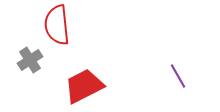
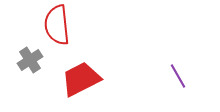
red trapezoid: moved 3 px left, 7 px up
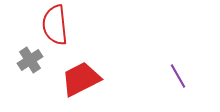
red semicircle: moved 2 px left
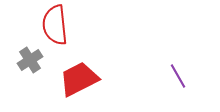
red trapezoid: moved 2 px left
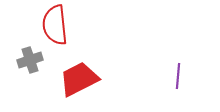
gray cross: rotated 15 degrees clockwise
purple line: rotated 35 degrees clockwise
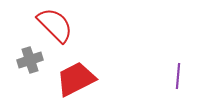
red semicircle: rotated 141 degrees clockwise
red trapezoid: moved 3 px left
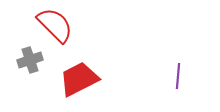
red trapezoid: moved 3 px right
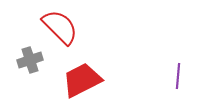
red semicircle: moved 5 px right, 2 px down
red trapezoid: moved 3 px right, 1 px down
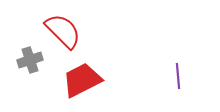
red semicircle: moved 3 px right, 4 px down
purple line: rotated 10 degrees counterclockwise
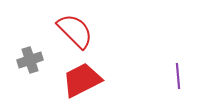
red semicircle: moved 12 px right
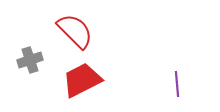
purple line: moved 1 px left, 8 px down
